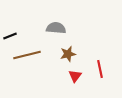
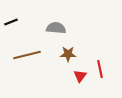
black line: moved 1 px right, 14 px up
brown star: rotated 14 degrees clockwise
red triangle: moved 5 px right
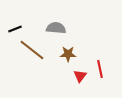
black line: moved 4 px right, 7 px down
brown line: moved 5 px right, 5 px up; rotated 52 degrees clockwise
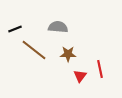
gray semicircle: moved 2 px right, 1 px up
brown line: moved 2 px right
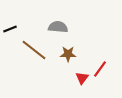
black line: moved 5 px left
red line: rotated 48 degrees clockwise
red triangle: moved 2 px right, 2 px down
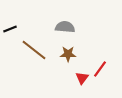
gray semicircle: moved 7 px right
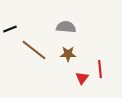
gray semicircle: moved 1 px right
red line: rotated 42 degrees counterclockwise
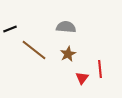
brown star: rotated 28 degrees counterclockwise
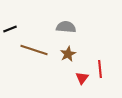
brown line: rotated 20 degrees counterclockwise
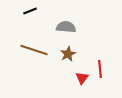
black line: moved 20 px right, 18 px up
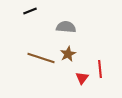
brown line: moved 7 px right, 8 px down
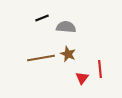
black line: moved 12 px right, 7 px down
brown star: rotated 21 degrees counterclockwise
brown line: rotated 28 degrees counterclockwise
